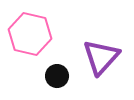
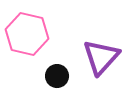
pink hexagon: moved 3 px left
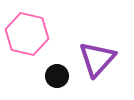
purple triangle: moved 4 px left, 2 px down
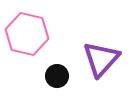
purple triangle: moved 4 px right
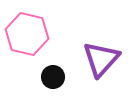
black circle: moved 4 px left, 1 px down
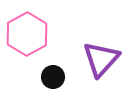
pink hexagon: rotated 18 degrees clockwise
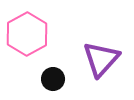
black circle: moved 2 px down
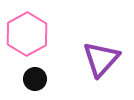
black circle: moved 18 px left
